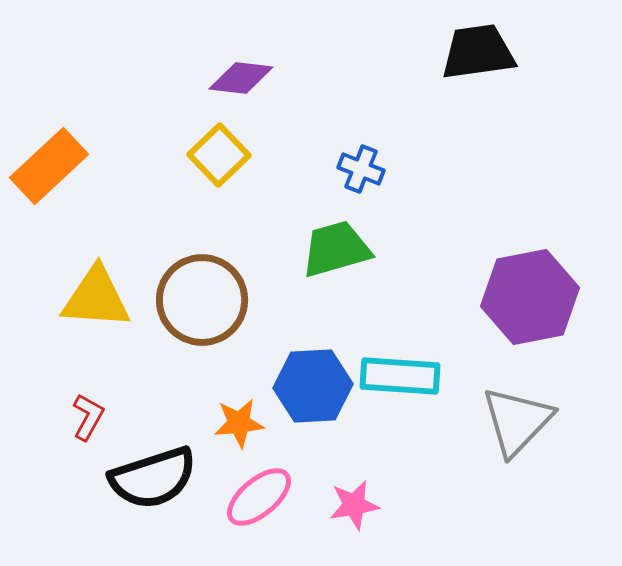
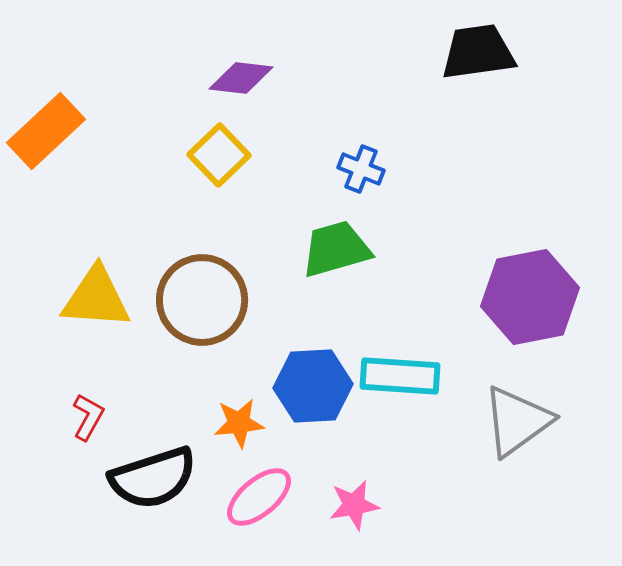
orange rectangle: moved 3 px left, 35 px up
gray triangle: rotated 10 degrees clockwise
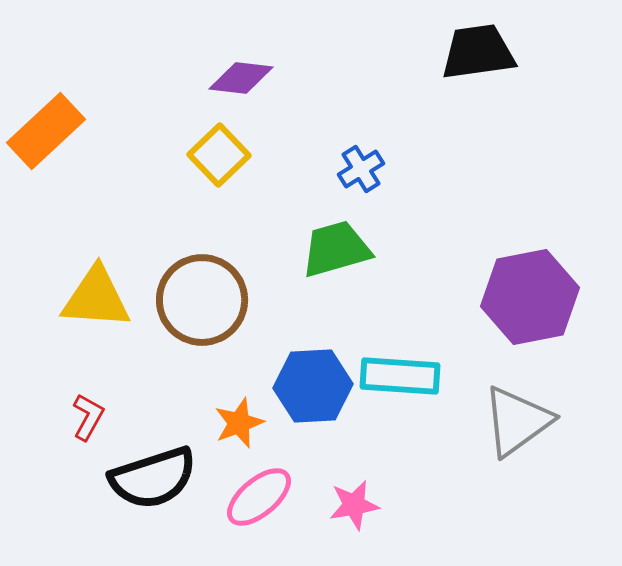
blue cross: rotated 36 degrees clockwise
orange star: rotated 15 degrees counterclockwise
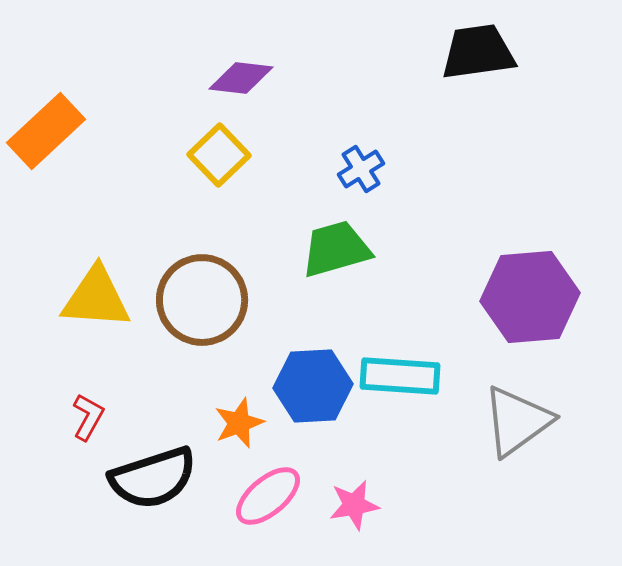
purple hexagon: rotated 6 degrees clockwise
pink ellipse: moved 9 px right, 1 px up
